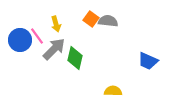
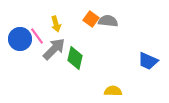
blue circle: moved 1 px up
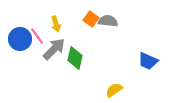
yellow semicircle: moved 1 px right, 1 px up; rotated 36 degrees counterclockwise
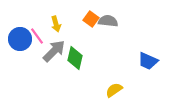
gray arrow: moved 2 px down
